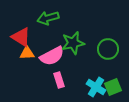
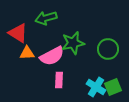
green arrow: moved 2 px left
red triangle: moved 3 px left, 4 px up
pink rectangle: rotated 21 degrees clockwise
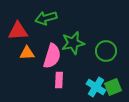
red triangle: moved 2 px up; rotated 35 degrees counterclockwise
green circle: moved 2 px left, 2 px down
pink semicircle: rotated 45 degrees counterclockwise
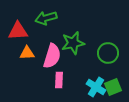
green circle: moved 2 px right, 2 px down
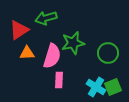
red triangle: moved 1 px right, 1 px up; rotated 30 degrees counterclockwise
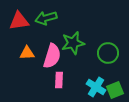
red triangle: moved 9 px up; rotated 25 degrees clockwise
green square: moved 2 px right, 3 px down
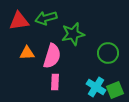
green star: moved 9 px up
pink rectangle: moved 4 px left, 2 px down
